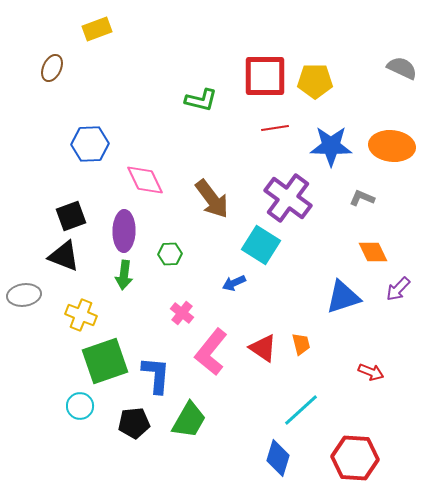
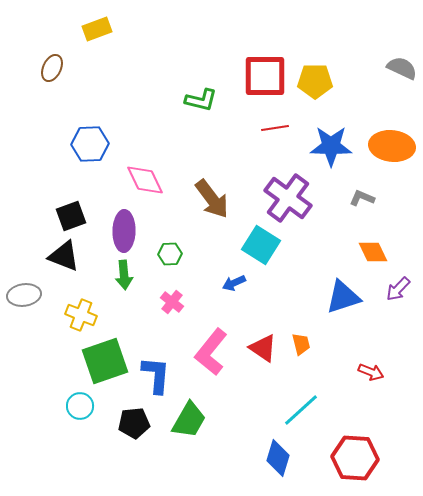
green arrow: rotated 12 degrees counterclockwise
pink cross: moved 10 px left, 11 px up
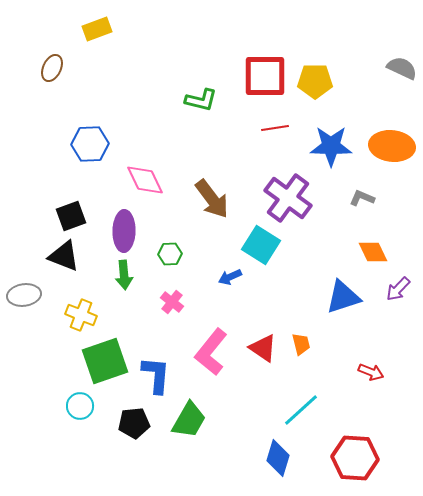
blue arrow: moved 4 px left, 6 px up
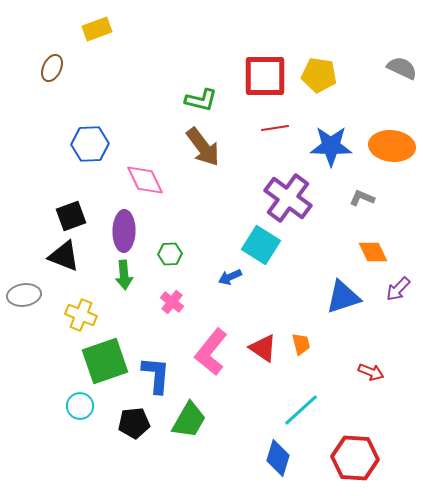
yellow pentagon: moved 4 px right, 6 px up; rotated 8 degrees clockwise
brown arrow: moved 9 px left, 52 px up
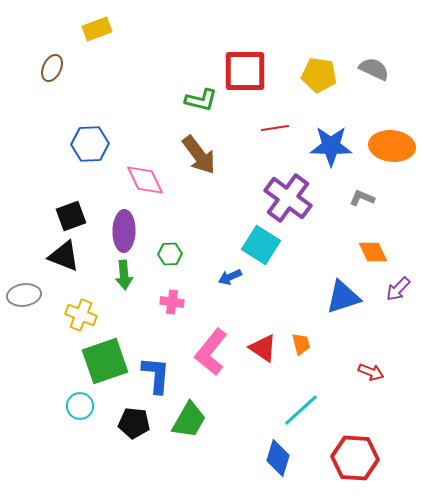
gray semicircle: moved 28 px left, 1 px down
red square: moved 20 px left, 5 px up
brown arrow: moved 4 px left, 8 px down
pink cross: rotated 30 degrees counterclockwise
black pentagon: rotated 12 degrees clockwise
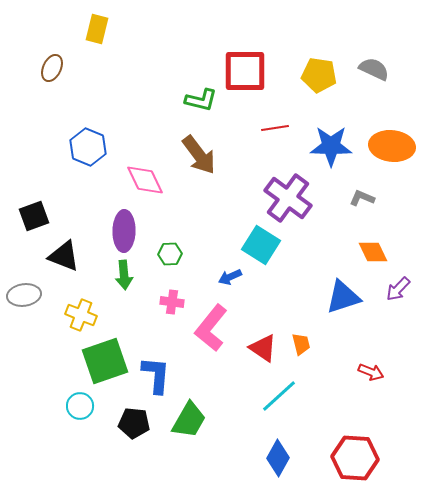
yellow rectangle: rotated 56 degrees counterclockwise
blue hexagon: moved 2 px left, 3 px down; rotated 24 degrees clockwise
black square: moved 37 px left
pink L-shape: moved 24 px up
cyan line: moved 22 px left, 14 px up
blue diamond: rotated 12 degrees clockwise
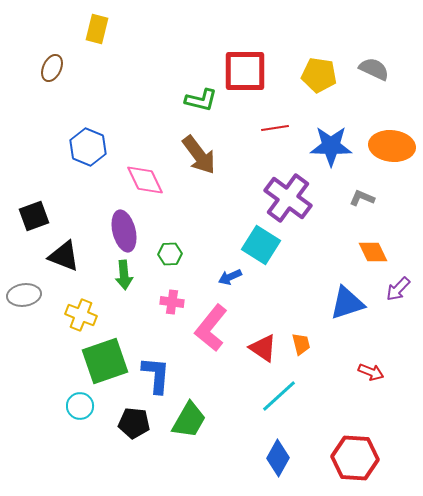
purple ellipse: rotated 15 degrees counterclockwise
blue triangle: moved 4 px right, 6 px down
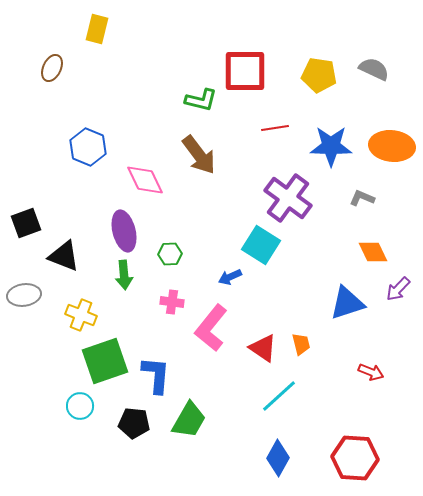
black square: moved 8 px left, 7 px down
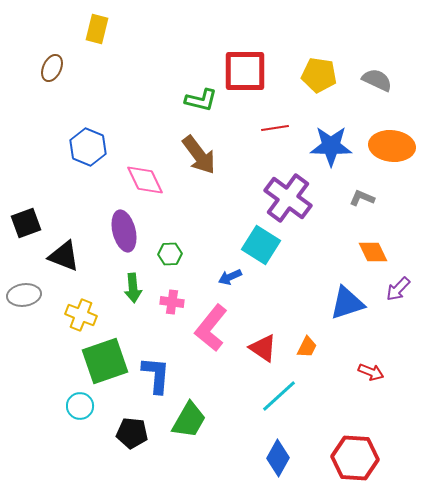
gray semicircle: moved 3 px right, 11 px down
green arrow: moved 9 px right, 13 px down
orange trapezoid: moved 6 px right, 3 px down; rotated 40 degrees clockwise
black pentagon: moved 2 px left, 10 px down
